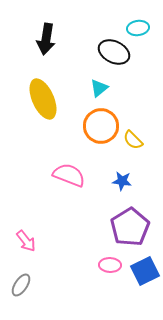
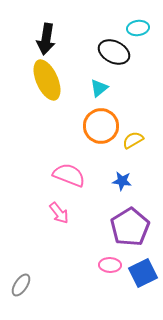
yellow ellipse: moved 4 px right, 19 px up
yellow semicircle: rotated 105 degrees clockwise
pink arrow: moved 33 px right, 28 px up
blue square: moved 2 px left, 2 px down
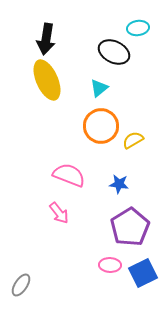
blue star: moved 3 px left, 3 px down
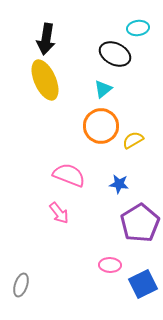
black ellipse: moved 1 px right, 2 px down
yellow ellipse: moved 2 px left
cyan triangle: moved 4 px right, 1 px down
purple pentagon: moved 10 px right, 4 px up
blue square: moved 11 px down
gray ellipse: rotated 15 degrees counterclockwise
